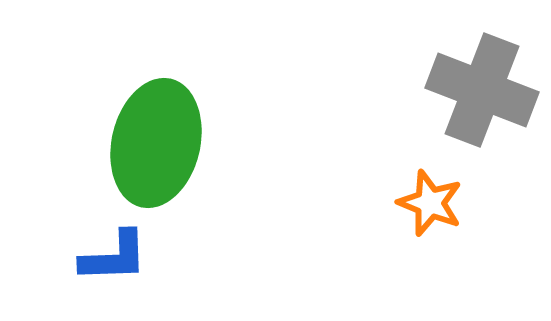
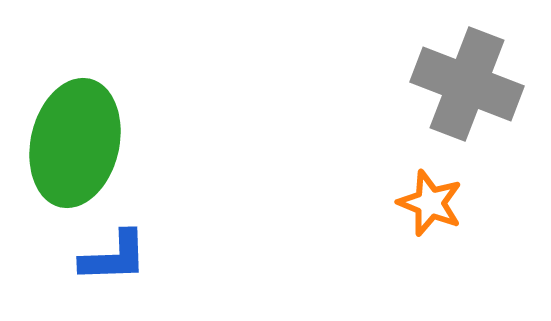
gray cross: moved 15 px left, 6 px up
green ellipse: moved 81 px left
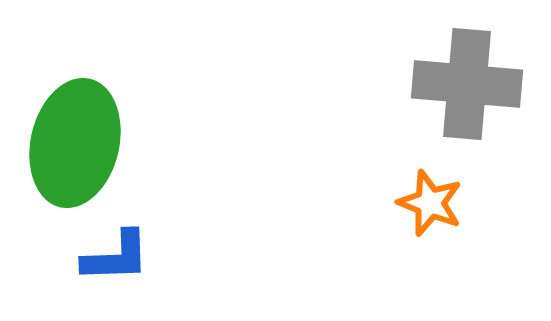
gray cross: rotated 16 degrees counterclockwise
blue L-shape: moved 2 px right
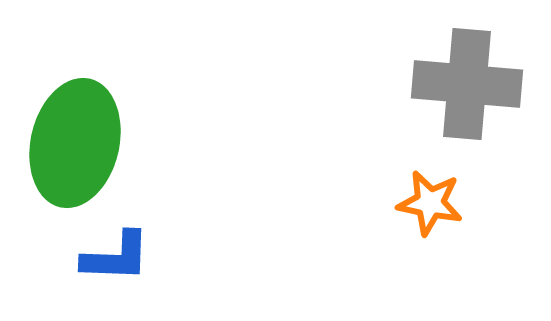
orange star: rotated 10 degrees counterclockwise
blue L-shape: rotated 4 degrees clockwise
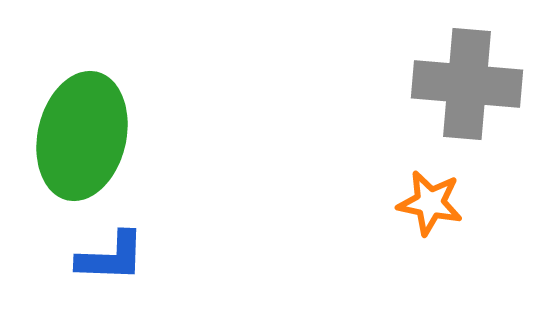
green ellipse: moved 7 px right, 7 px up
blue L-shape: moved 5 px left
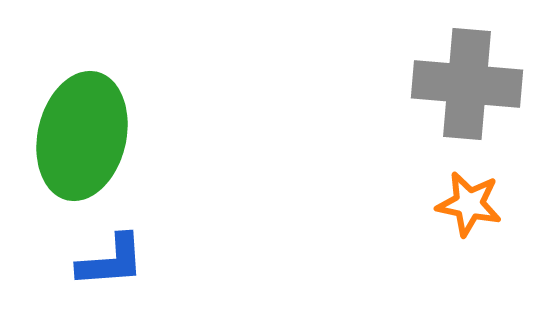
orange star: moved 39 px right, 1 px down
blue L-shape: moved 4 px down; rotated 6 degrees counterclockwise
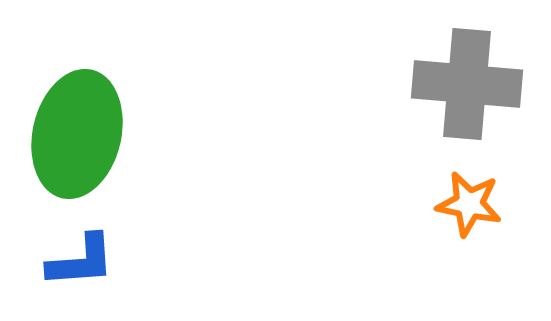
green ellipse: moved 5 px left, 2 px up
blue L-shape: moved 30 px left
